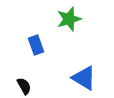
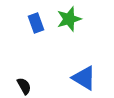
blue rectangle: moved 22 px up
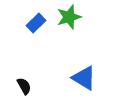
green star: moved 2 px up
blue rectangle: rotated 66 degrees clockwise
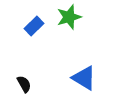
blue rectangle: moved 2 px left, 3 px down
black semicircle: moved 2 px up
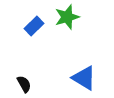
green star: moved 2 px left
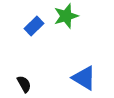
green star: moved 1 px left, 1 px up
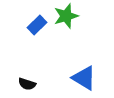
blue rectangle: moved 3 px right, 1 px up
black semicircle: moved 3 px right; rotated 138 degrees clockwise
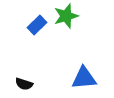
blue triangle: rotated 36 degrees counterclockwise
black semicircle: moved 3 px left
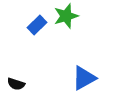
blue triangle: rotated 24 degrees counterclockwise
black semicircle: moved 8 px left
